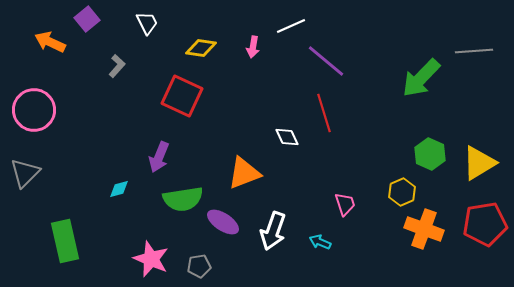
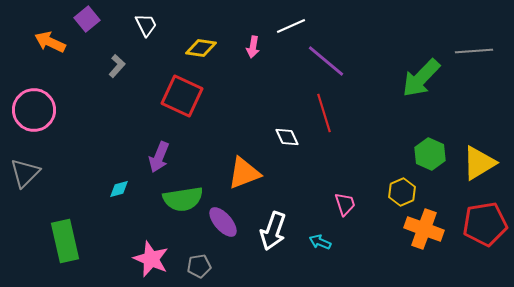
white trapezoid: moved 1 px left, 2 px down
purple ellipse: rotated 16 degrees clockwise
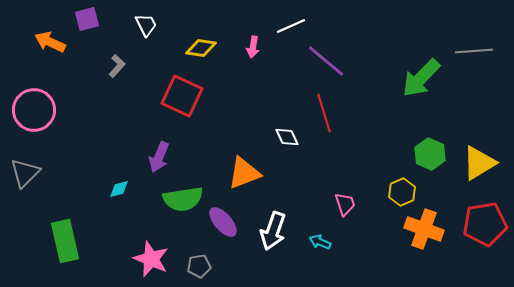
purple square: rotated 25 degrees clockwise
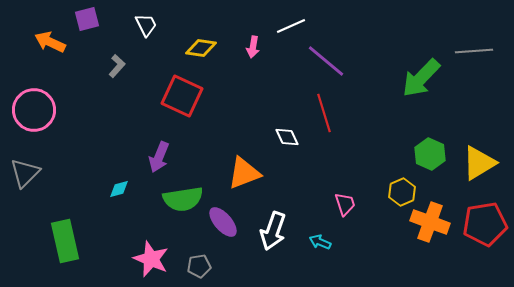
orange cross: moved 6 px right, 7 px up
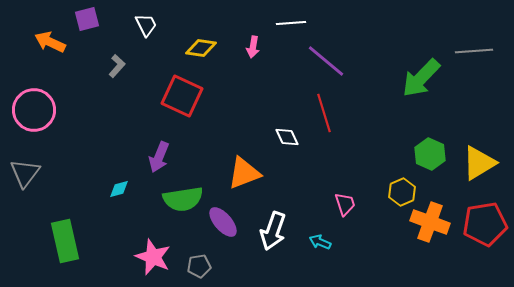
white line: moved 3 px up; rotated 20 degrees clockwise
gray triangle: rotated 8 degrees counterclockwise
pink star: moved 2 px right, 2 px up
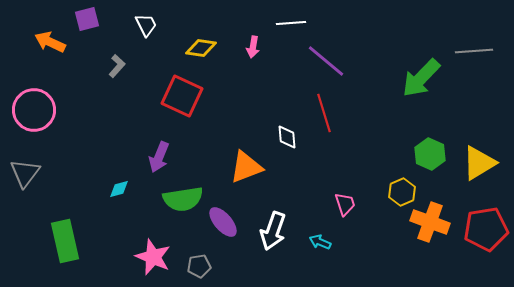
white diamond: rotated 20 degrees clockwise
orange triangle: moved 2 px right, 6 px up
red pentagon: moved 1 px right, 5 px down
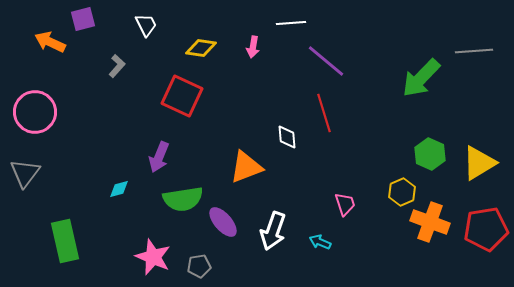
purple square: moved 4 px left
pink circle: moved 1 px right, 2 px down
